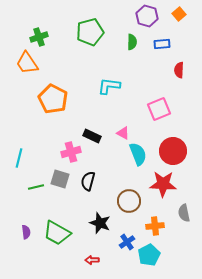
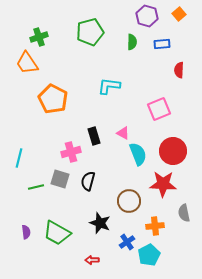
black rectangle: moved 2 px right; rotated 48 degrees clockwise
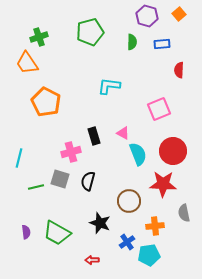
orange pentagon: moved 7 px left, 3 px down
cyan pentagon: rotated 20 degrees clockwise
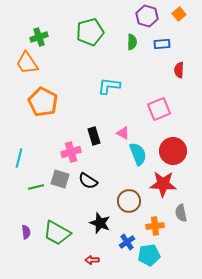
orange pentagon: moved 3 px left
black semicircle: rotated 72 degrees counterclockwise
gray semicircle: moved 3 px left
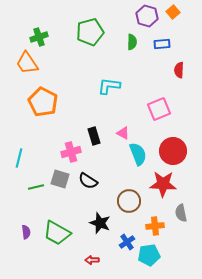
orange square: moved 6 px left, 2 px up
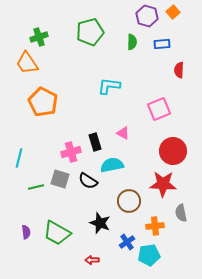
black rectangle: moved 1 px right, 6 px down
cyan semicircle: moved 26 px left, 11 px down; rotated 80 degrees counterclockwise
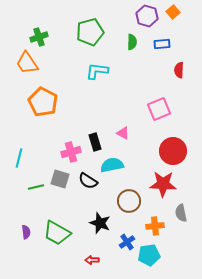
cyan L-shape: moved 12 px left, 15 px up
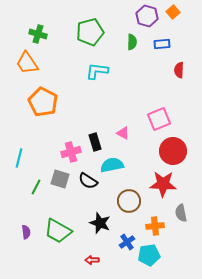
green cross: moved 1 px left, 3 px up; rotated 36 degrees clockwise
pink square: moved 10 px down
green line: rotated 49 degrees counterclockwise
green trapezoid: moved 1 px right, 2 px up
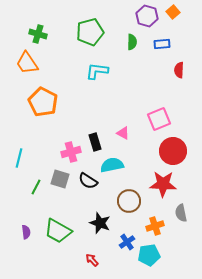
orange cross: rotated 12 degrees counterclockwise
red arrow: rotated 48 degrees clockwise
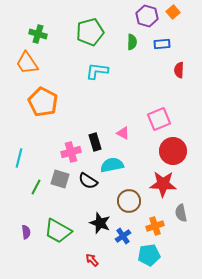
blue cross: moved 4 px left, 6 px up
